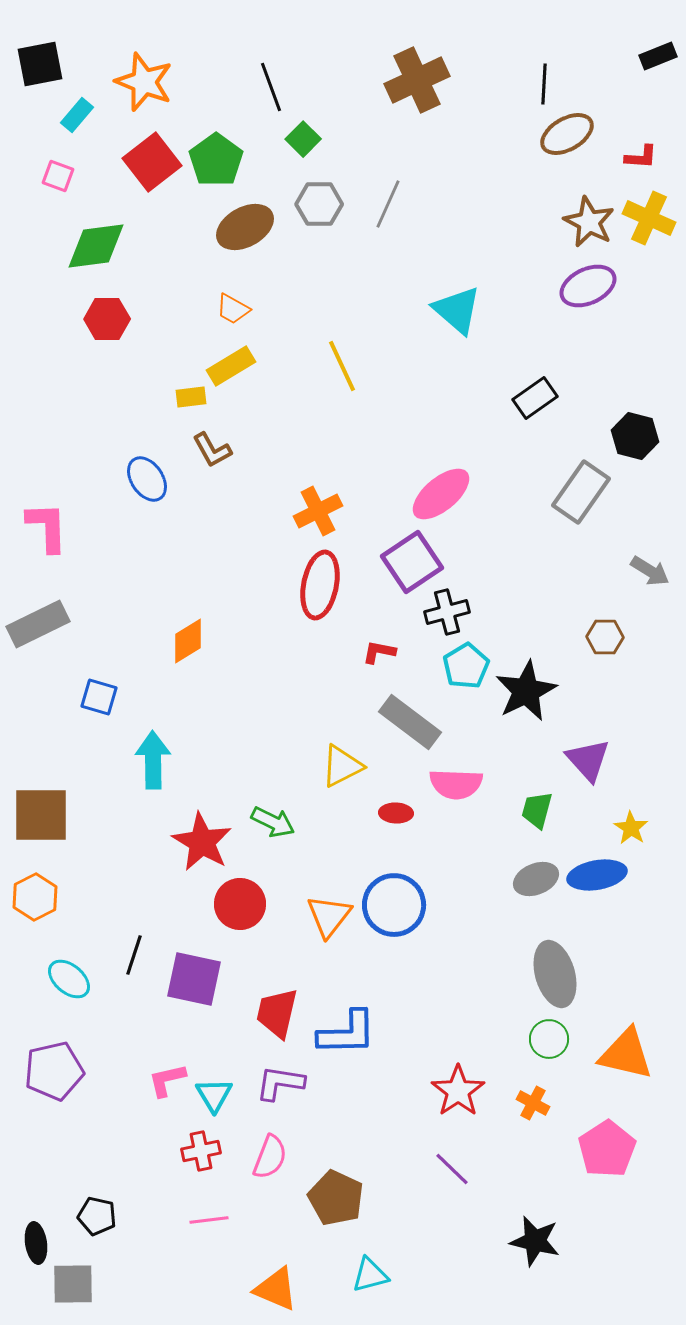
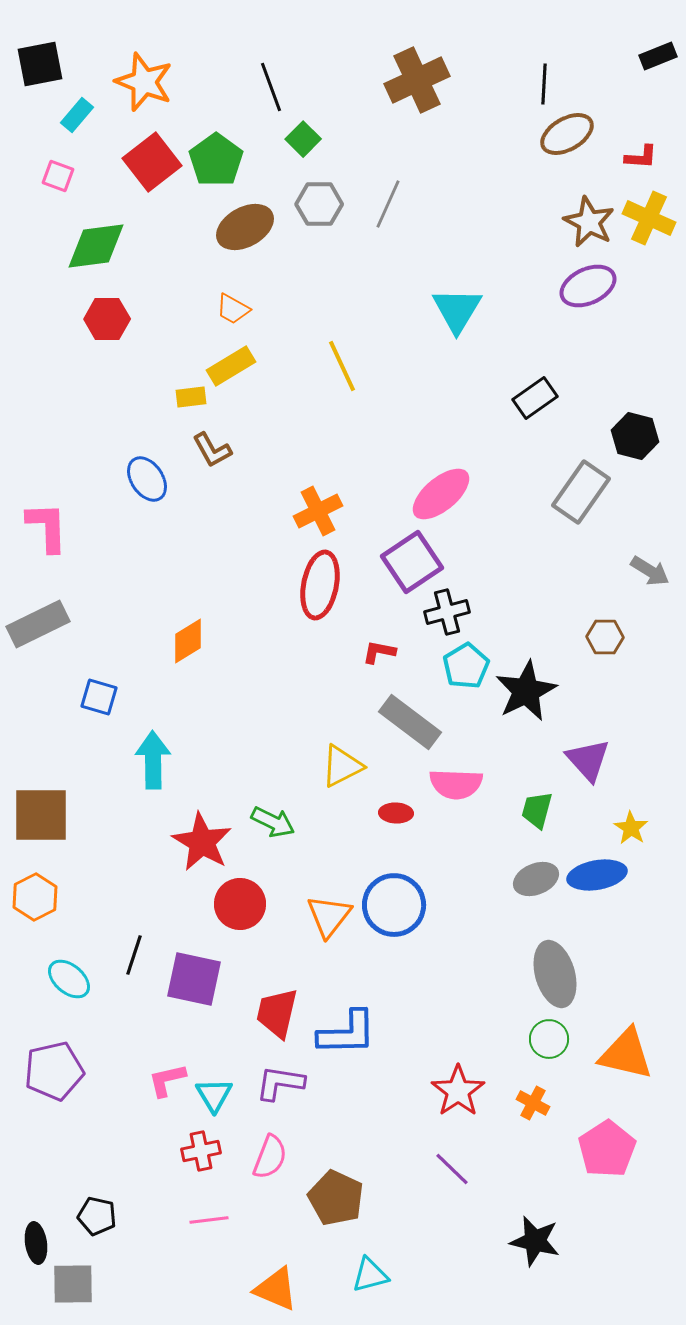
cyan triangle at (457, 310): rotated 20 degrees clockwise
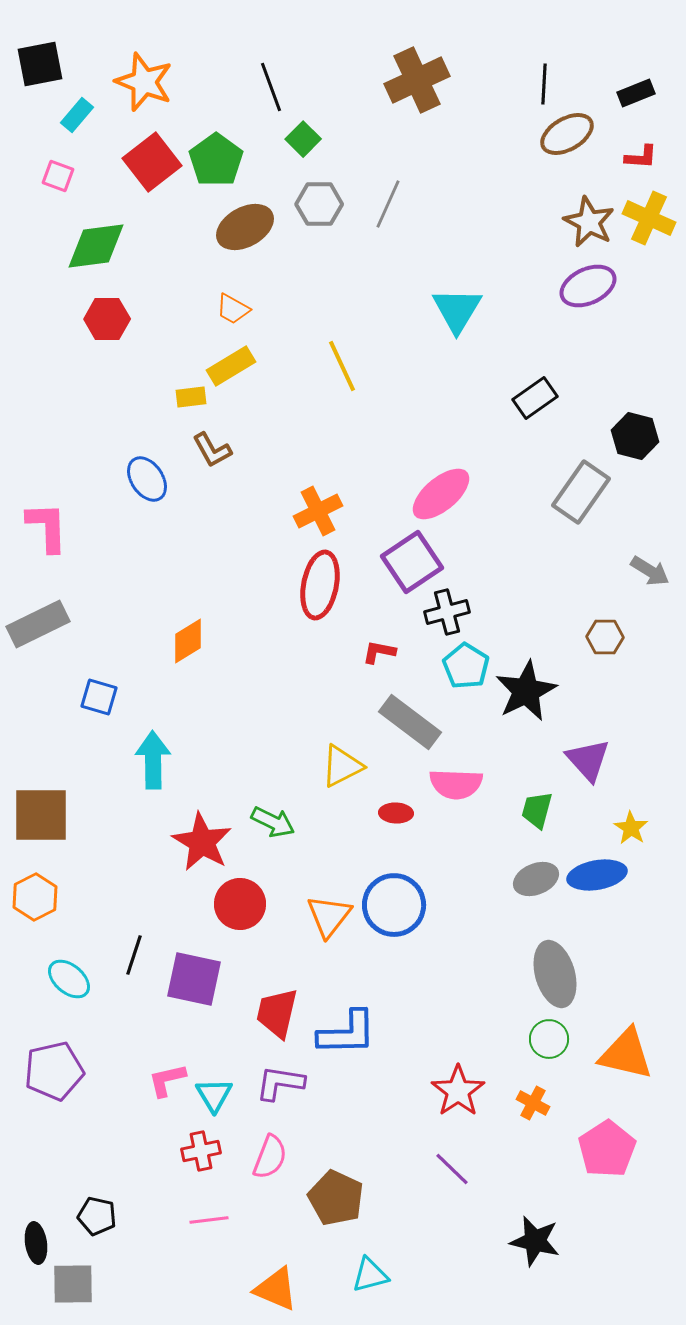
black rectangle at (658, 56): moved 22 px left, 37 px down
cyan pentagon at (466, 666): rotated 9 degrees counterclockwise
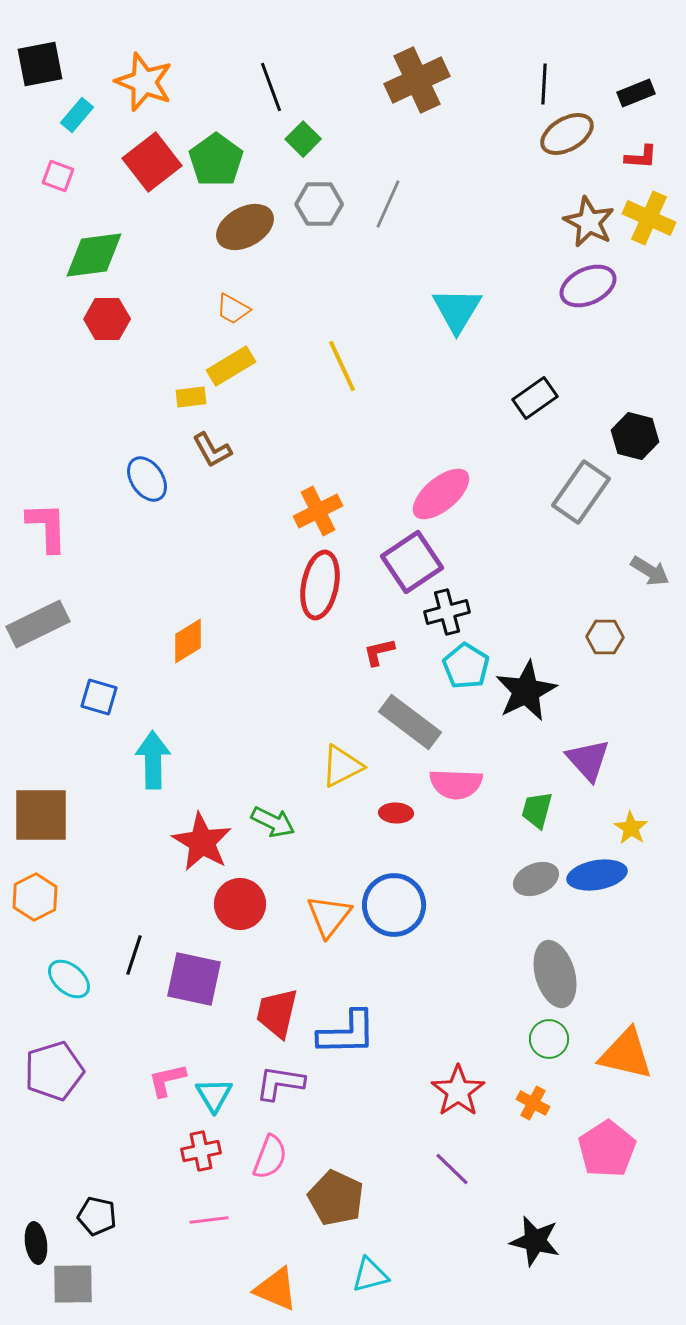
green diamond at (96, 246): moved 2 px left, 9 px down
red L-shape at (379, 652): rotated 24 degrees counterclockwise
purple pentagon at (54, 1071): rotated 4 degrees counterclockwise
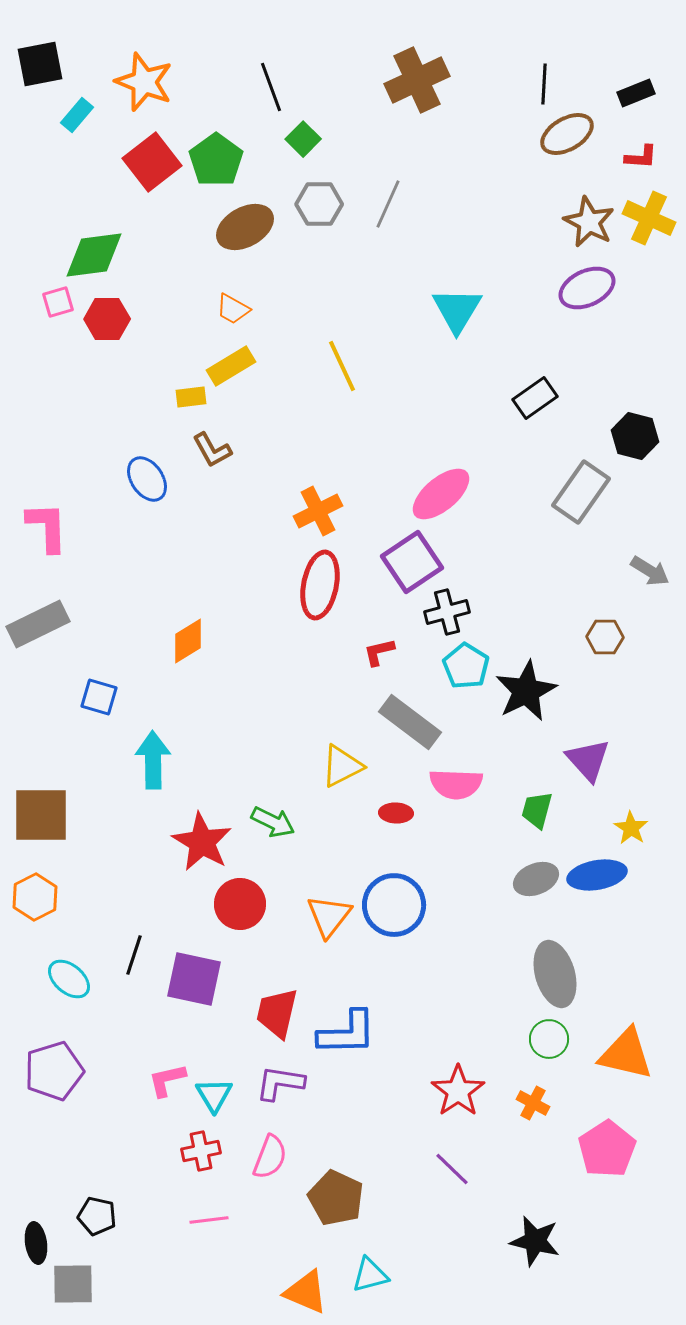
pink square at (58, 176): moved 126 px down; rotated 36 degrees counterclockwise
purple ellipse at (588, 286): moved 1 px left, 2 px down
orange triangle at (276, 1289): moved 30 px right, 3 px down
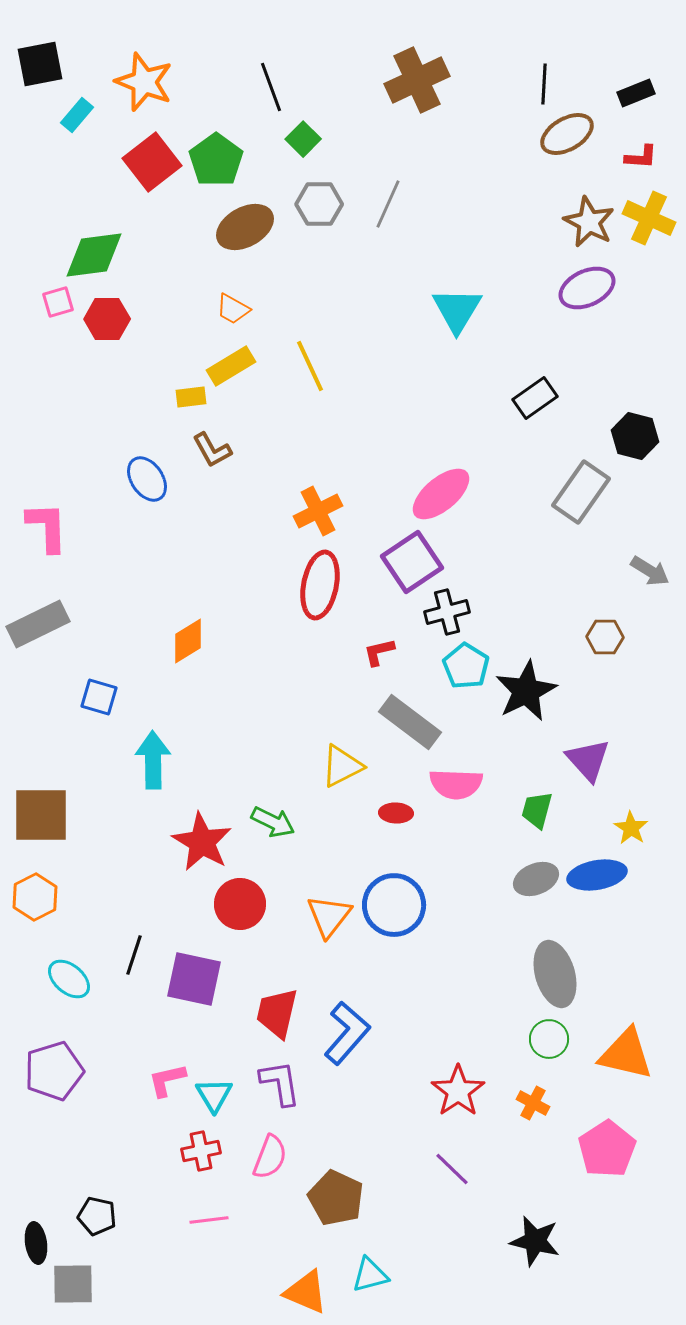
yellow line at (342, 366): moved 32 px left
blue L-shape at (347, 1033): rotated 48 degrees counterclockwise
purple L-shape at (280, 1083): rotated 72 degrees clockwise
